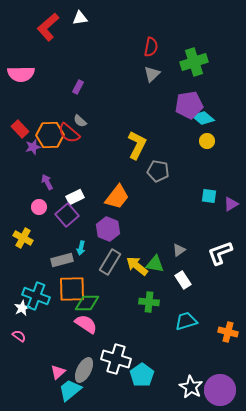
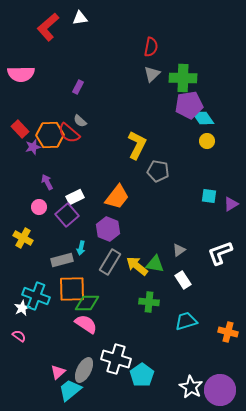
green cross at (194, 62): moved 11 px left, 16 px down; rotated 20 degrees clockwise
cyan diamond at (203, 118): rotated 15 degrees clockwise
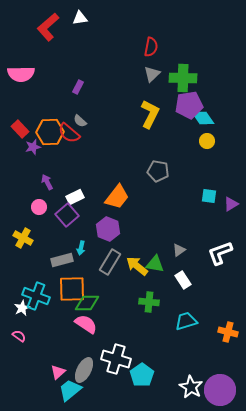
orange hexagon at (50, 135): moved 3 px up
yellow L-shape at (137, 145): moved 13 px right, 31 px up
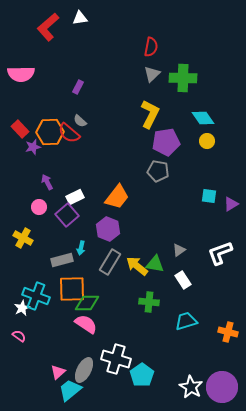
purple pentagon at (189, 105): moved 23 px left, 37 px down
purple circle at (220, 390): moved 2 px right, 3 px up
